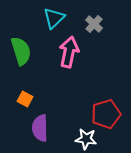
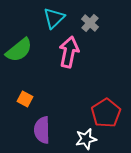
gray cross: moved 4 px left, 1 px up
green semicircle: moved 2 px left, 1 px up; rotated 68 degrees clockwise
red pentagon: moved 1 px up; rotated 16 degrees counterclockwise
purple semicircle: moved 2 px right, 2 px down
white star: rotated 20 degrees counterclockwise
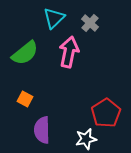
green semicircle: moved 6 px right, 3 px down
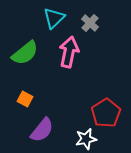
purple semicircle: rotated 140 degrees counterclockwise
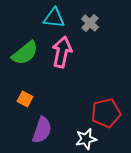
cyan triangle: rotated 50 degrees clockwise
pink arrow: moved 7 px left
red pentagon: rotated 20 degrees clockwise
purple semicircle: rotated 20 degrees counterclockwise
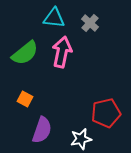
white star: moved 5 px left
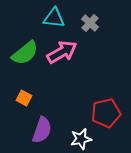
pink arrow: rotated 48 degrees clockwise
orange square: moved 1 px left, 1 px up
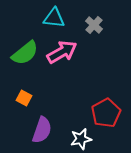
gray cross: moved 4 px right, 2 px down
red pentagon: rotated 16 degrees counterclockwise
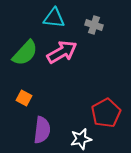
gray cross: rotated 24 degrees counterclockwise
green semicircle: rotated 8 degrees counterclockwise
purple semicircle: rotated 12 degrees counterclockwise
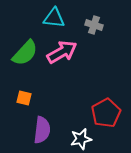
orange square: rotated 14 degrees counterclockwise
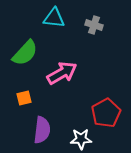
pink arrow: moved 21 px down
orange square: rotated 28 degrees counterclockwise
white star: rotated 10 degrees clockwise
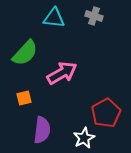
gray cross: moved 9 px up
white star: moved 3 px right, 1 px up; rotated 25 degrees counterclockwise
